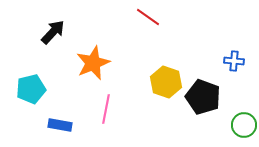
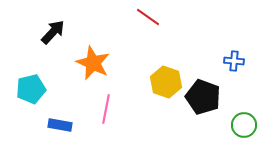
orange star: rotated 24 degrees counterclockwise
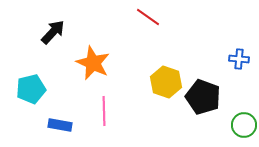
blue cross: moved 5 px right, 2 px up
pink line: moved 2 px left, 2 px down; rotated 12 degrees counterclockwise
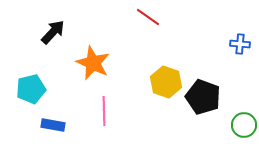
blue cross: moved 1 px right, 15 px up
blue rectangle: moved 7 px left
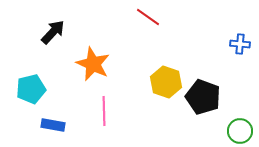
orange star: moved 1 px down
green circle: moved 4 px left, 6 px down
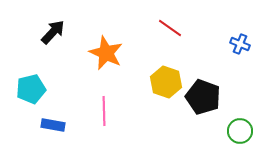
red line: moved 22 px right, 11 px down
blue cross: rotated 18 degrees clockwise
orange star: moved 13 px right, 11 px up
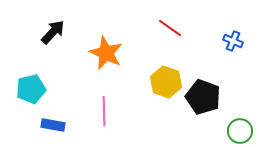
blue cross: moved 7 px left, 3 px up
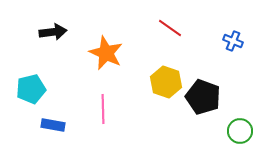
black arrow: rotated 40 degrees clockwise
pink line: moved 1 px left, 2 px up
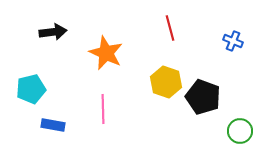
red line: rotated 40 degrees clockwise
